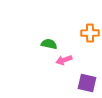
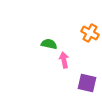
orange cross: rotated 30 degrees clockwise
pink arrow: rotated 98 degrees clockwise
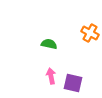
pink arrow: moved 13 px left, 16 px down
purple square: moved 14 px left
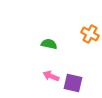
orange cross: moved 1 px down
pink arrow: rotated 56 degrees counterclockwise
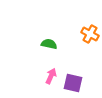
pink arrow: rotated 91 degrees clockwise
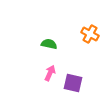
pink arrow: moved 1 px left, 3 px up
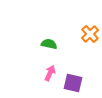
orange cross: rotated 18 degrees clockwise
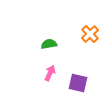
green semicircle: rotated 21 degrees counterclockwise
purple square: moved 5 px right
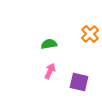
pink arrow: moved 2 px up
purple square: moved 1 px right, 1 px up
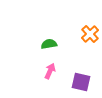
purple square: moved 2 px right
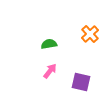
pink arrow: rotated 14 degrees clockwise
